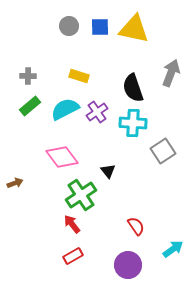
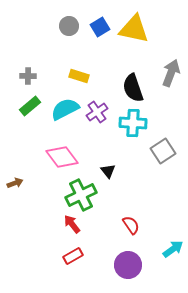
blue square: rotated 30 degrees counterclockwise
green cross: rotated 8 degrees clockwise
red semicircle: moved 5 px left, 1 px up
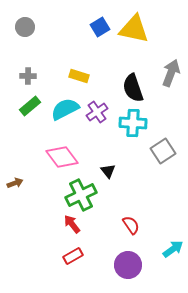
gray circle: moved 44 px left, 1 px down
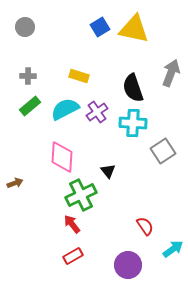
pink diamond: rotated 40 degrees clockwise
red semicircle: moved 14 px right, 1 px down
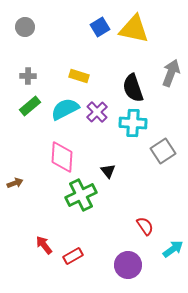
purple cross: rotated 10 degrees counterclockwise
red arrow: moved 28 px left, 21 px down
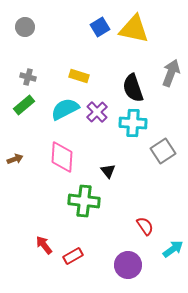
gray cross: moved 1 px down; rotated 14 degrees clockwise
green rectangle: moved 6 px left, 1 px up
brown arrow: moved 24 px up
green cross: moved 3 px right, 6 px down; rotated 32 degrees clockwise
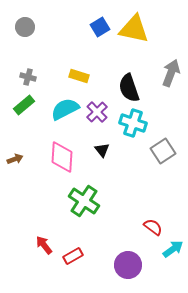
black semicircle: moved 4 px left
cyan cross: rotated 16 degrees clockwise
black triangle: moved 6 px left, 21 px up
green cross: rotated 28 degrees clockwise
red semicircle: moved 8 px right, 1 px down; rotated 18 degrees counterclockwise
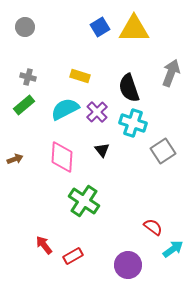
yellow triangle: rotated 12 degrees counterclockwise
yellow rectangle: moved 1 px right
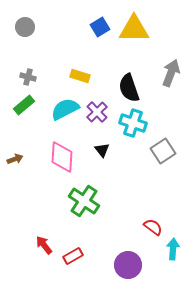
cyan arrow: rotated 50 degrees counterclockwise
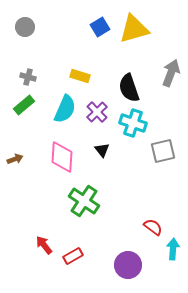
yellow triangle: rotated 16 degrees counterclockwise
cyan semicircle: rotated 140 degrees clockwise
gray square: rotated 20 degrees clockwise
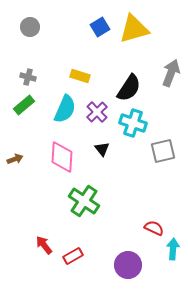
gray circle: moved 5 px right
black semicircle: rotated 128 degrees counterclockwise
black triangle: moved 1 px up
red semicircle: moved 1 px right, 1 px down; rotated 12 degrees counterclockwise
